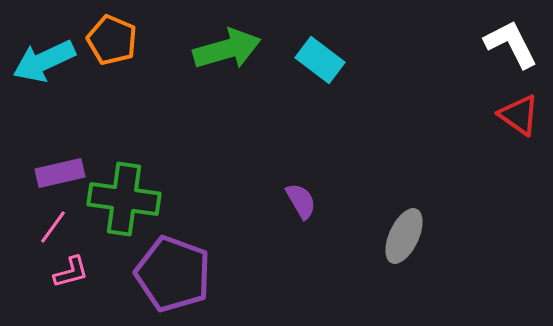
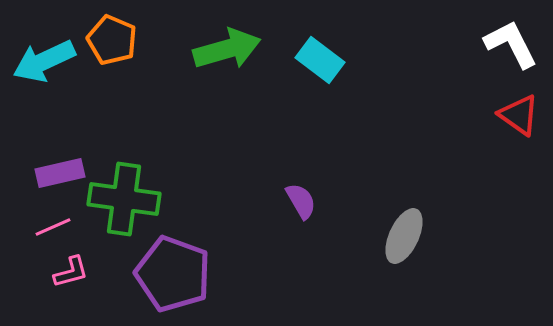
pink line: rotated 30 degrees clockwise
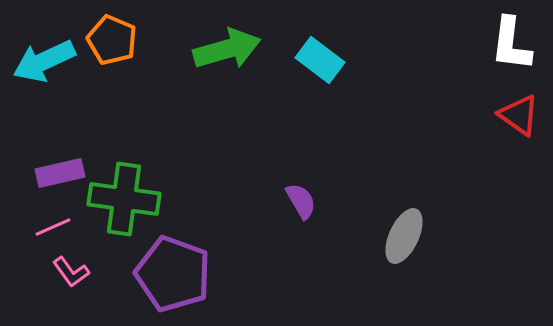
white L-shape: rotated 146 degrees counterclockwise
pink L-shape: rotated 69 degrees clockwise
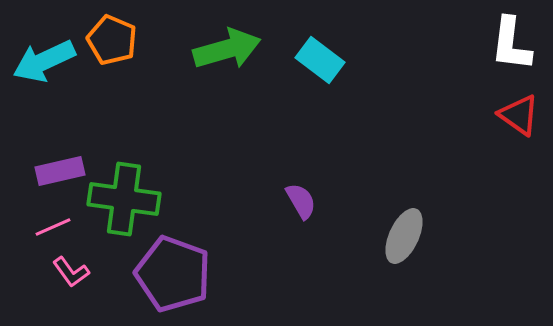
purple rectangle: moved 2 px up
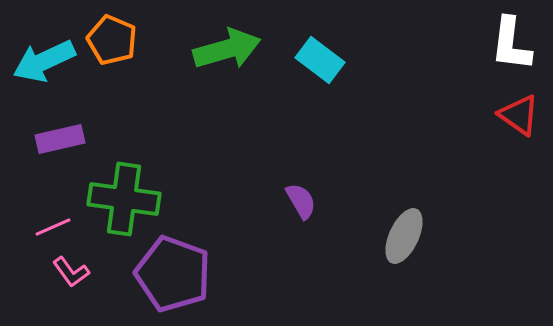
purple rectangle: moved 32 px up
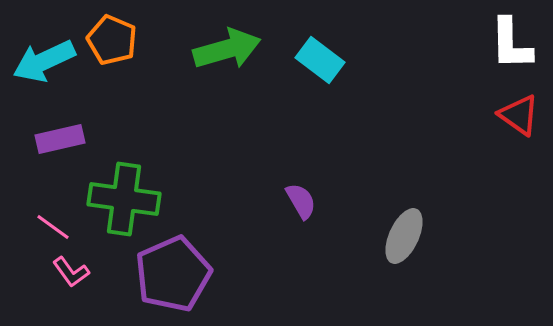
white L-shape: rotated 8 degrees counterclockwise
pink line: rotated 60 degrees clockwise
purple pentagon: rotated 28 degrees clockwise
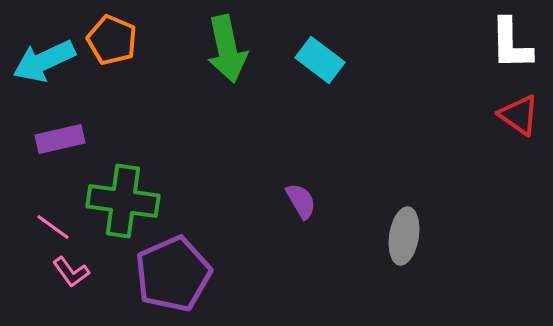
green arrow: rotated 94 degrees clockwise
green cross: moved 1 px left, 2 px down
gray ellipse: rotated 16 degrees counterclockwise
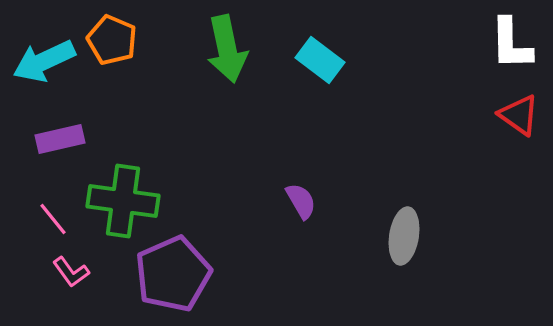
pink line: moved 8 px up; rotated 15 degrees clockwise
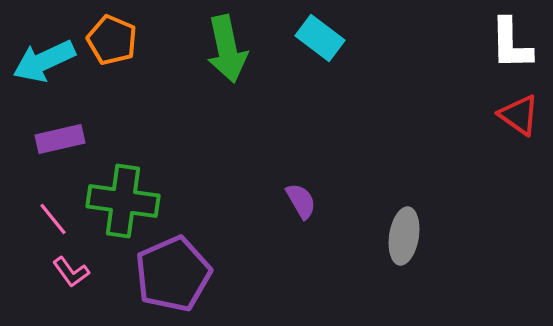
cyan rectangle: moved 22 px up
